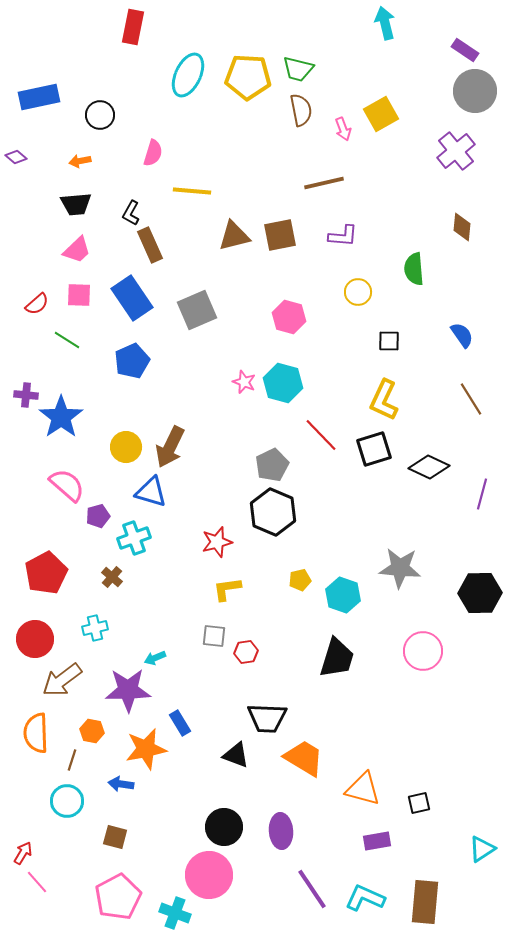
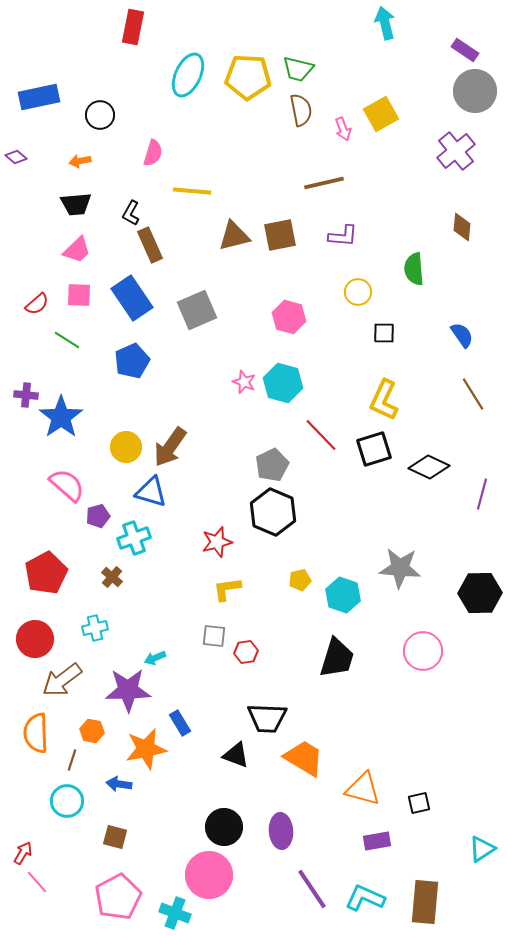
black square at (389, 341): moved 5 px left, 8 px up
brown line at (471, 399): moved 2 px right, 5 px up
brown arrow at (170, 447): rotated 9 degrees clockwise
blue arrow at (121, 784): moved 2 px left
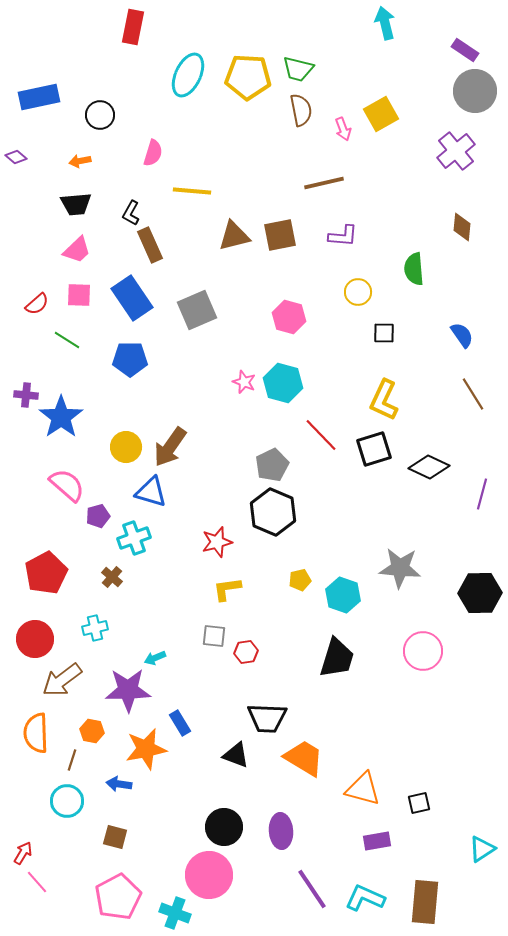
blue pentagon at (132, 361): moved 2 px left, 2 px up; rotated 24 degrees clockwise
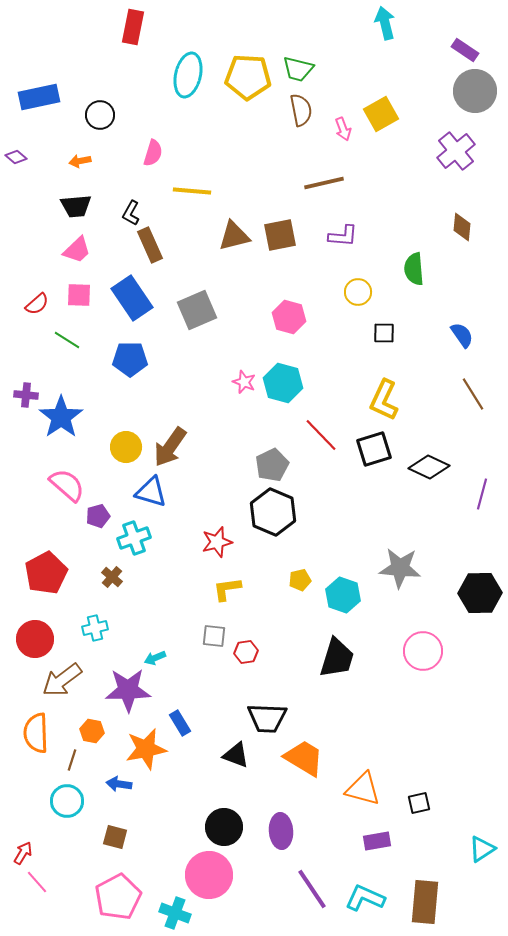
cyan ellipse at (188, 75): rotated 12 degrees counterclockwise
black trapezoid at (76, 204): moved 2 px down
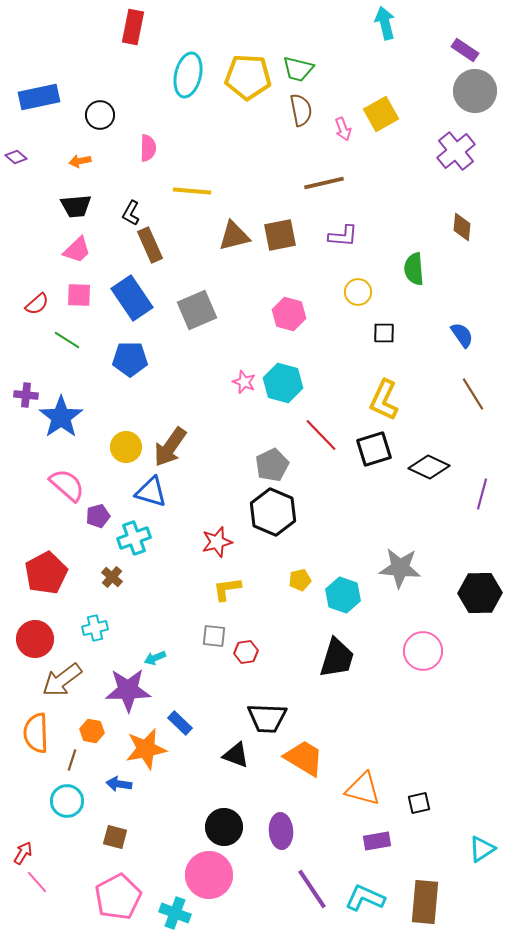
pink semicircle at (153, 153): moved 5 px left, 5 px up; rotated 16 degrees counterclockwise
pink hexagon at (289, 317): moved 3 px up
blue rectangle at (180, 723): rotated 15 degrees counterclockwise
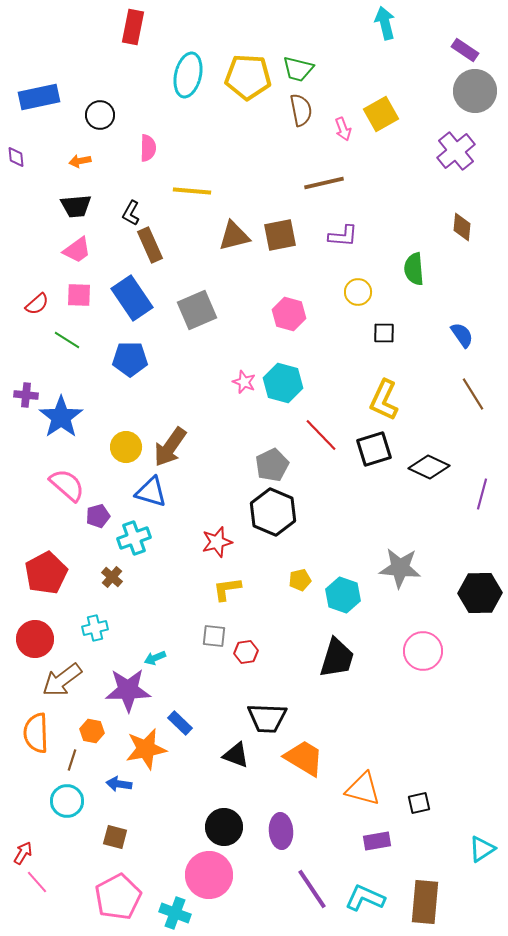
purple diamond at (16, 157): rotated 45 degrees clockwise
pink trapezoid at (77, 250): rotated 8 degrees clockwise
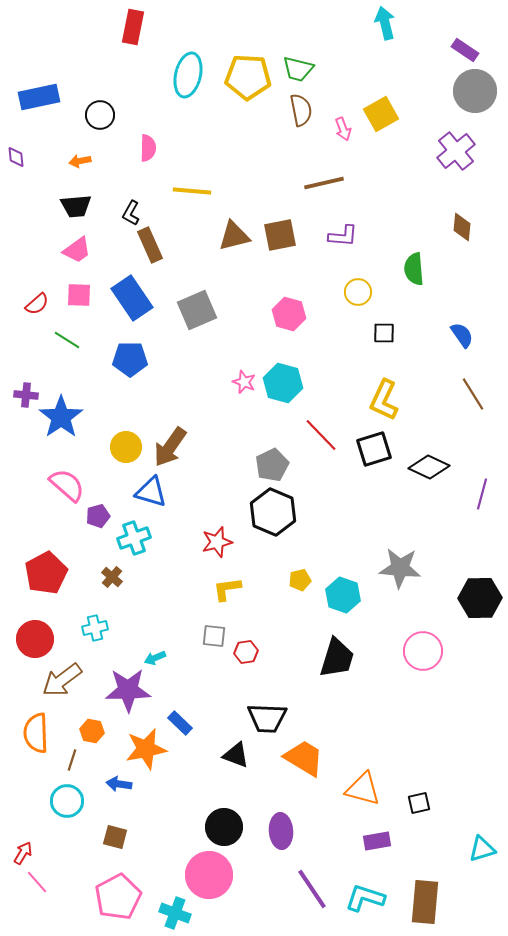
black hexagon at (480, 593): moved 5 px down
cyan triangle at (482, 849): rotated 16 degrees clockwise
cyan L-shape at (365, 898): rotated 6 degrees counterclockwise
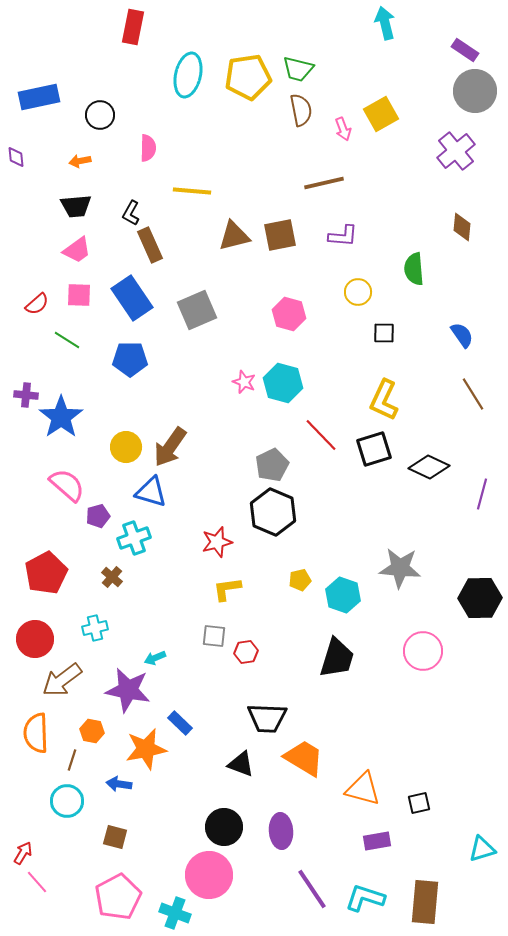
yellow pentagon at (248, 77): rotated 12 degrees counterclockwise
purple star at (128, 690): rotated 12 degrees clockwise
black triangle at (236, 755): moved 5 px right, 9 px down
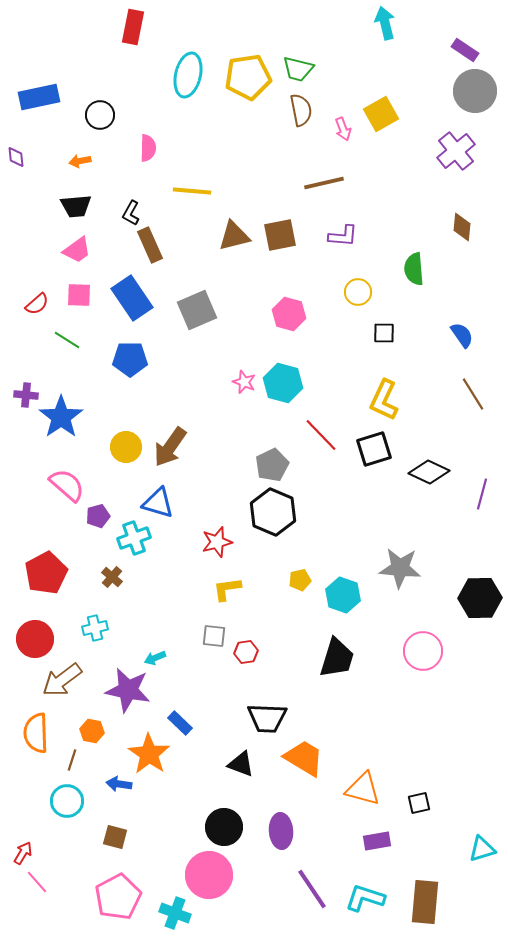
black diamond at (429, 467): moved 5 px down
blue triangle at (151, 492): moved 7 px right, 11 px down
orange star at (146, 749): moved 3 px right, 5 px down; rotated 27 degrees counterclockwise
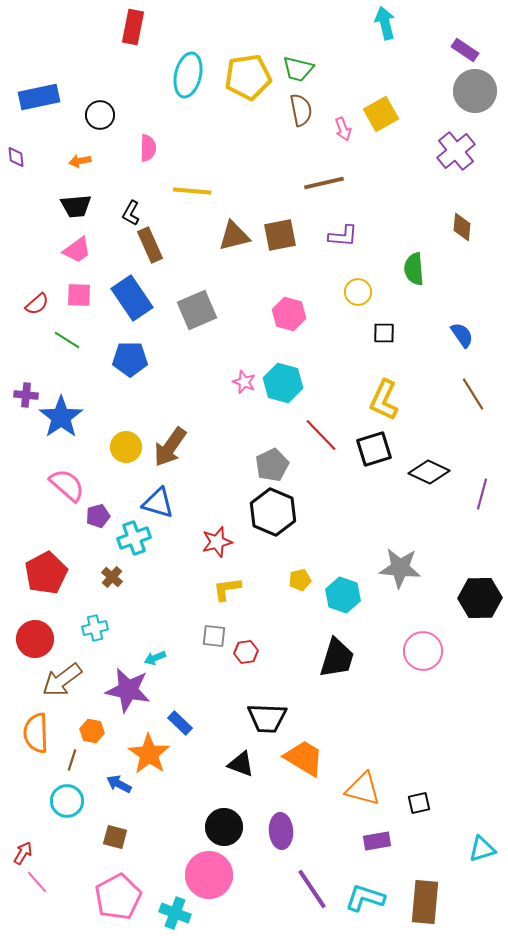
blue arrow at (119, 784): rotated 20 degrees clockwise
